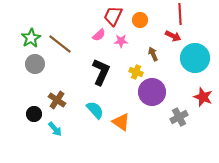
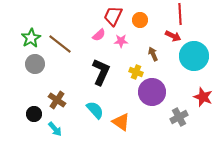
cyan circle: moved 1 px left, 2 px up
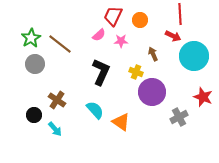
black circle: moved 1 px down
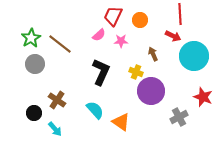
purple circle: moved 1 px left, 1 px up
black circle: moved 2 px up
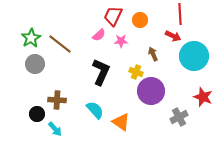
brown cross: rotated 30 degrees counterclockwise
black circle: moved 3 px right, 1 px down
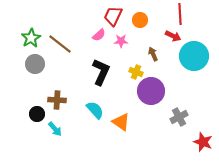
red star: moved 45 px down
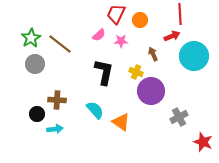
red trapezoid: moved 3 px right, 2 px up
red arrow: moved 1 px left; rotated 49 degrees counterclockwise
black L-shape: moved 3 px right; rotated 12 degrees counterclockwise
cyan arrow: rotated 56 degrees counterclockwise
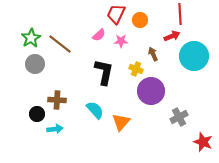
yellow cross: moved 3 px up
orange triangle: rotated 36 degrees clockwise
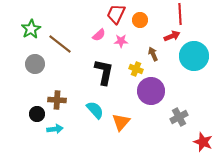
green star: moved 9 px up
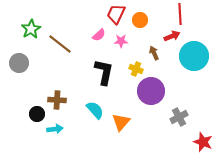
brown arrow: moved 1 px right, 1 px up
gray circle: moved 16 px left, 1 px up
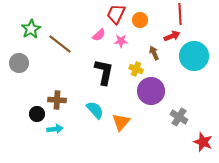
gray cross: rotated 30 degrees counterclockwise
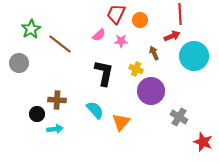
black L-shape: moved 1 px down
